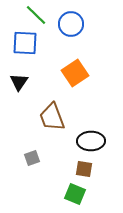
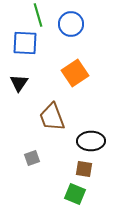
green line: moved 2 px right; rotated 30 degrees clockwise
black triangle: moved 1 px down
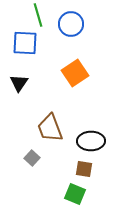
brown trapezoid: moved 2 px left, 11 px down
gray square: rotated 28 degrees counterclockwise
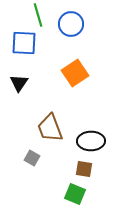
blue square: moved 1 px left
gray square: rotated 14 degrees counterclockwise
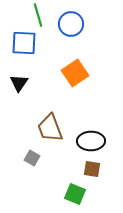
brown square: moved 8 px right
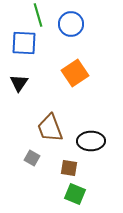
brown square: moved 23 px left, 1 px up
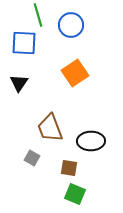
blue circle: moved 1 px down
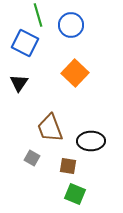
blue square: moved 1 px right; rotated 24 degrees clockwise
orange square: rotated 12 degrees counterclockwise
brown square: moved 1 px left, 2 px up
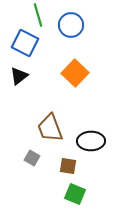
black triangle: moved 7 px up; rotated 18 degrees clockwise
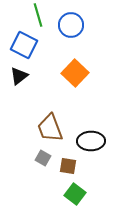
blue square: moved 1 px left, 2 px down
gray square: moved 11 px right
green square: rotated 15 degrees clockwise
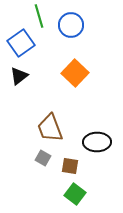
green line: moved 1 px right, 1 px down
blue square: moved 3 px left, 2 px up; rotated 28 degrees clockwise
black ellipse: moved 6 px right, 1 px down
brown square: moved 2 px right
